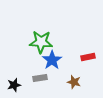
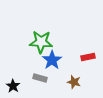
gray rectangle: rotated 24 degrees clockwise
black star: moved 1 px left, 1 px down; rotated 24 degrees counterclockwise
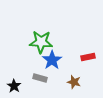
black star: moved 1 px right
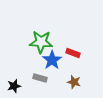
red rectangle: moved 15 px left, 4 px up; rotated 32 degrees clockwise
black star: rotated 24 degrees clockwise
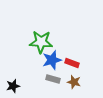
red rectangle: moved 1 px left, 10 px down
blue star: rotated 18 degrees clockwise
gray rectangle: moved 13 px right, 1 px down
black star: moved 1 px left
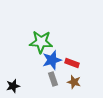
gray rectangle: rotated 56 degrees clockwise
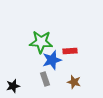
red rectangle: moved 2 px left, 12 px up; rotated 24 degrees counterclockwise
gray rectangle: moved 8 px left
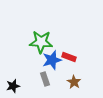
red rectangle: moved 1 px left, 6 px down; rotated 24 degrees clockwise
brown star: rotated 16 degrees clockwise
